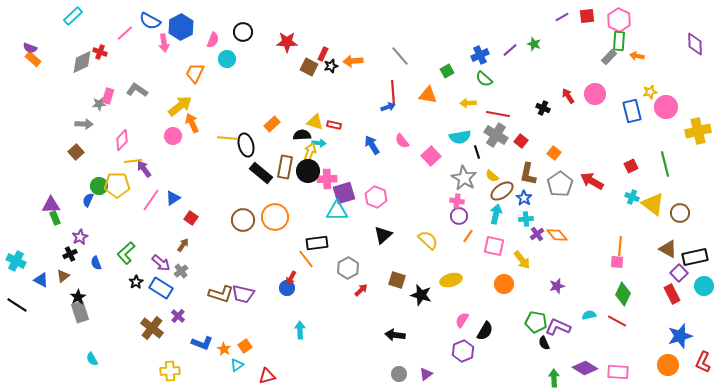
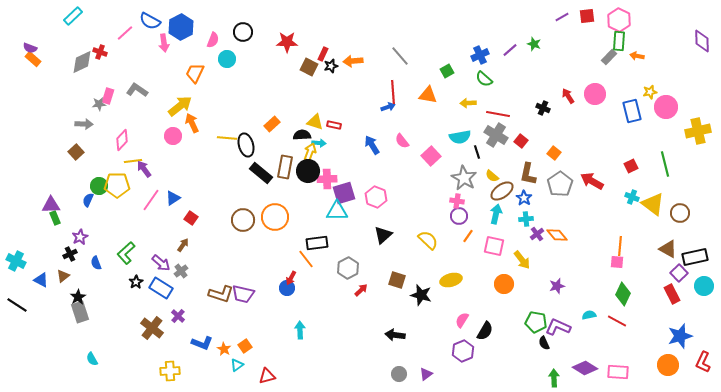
purple diamond at (695, 44): moved 7 px right, 3 px up
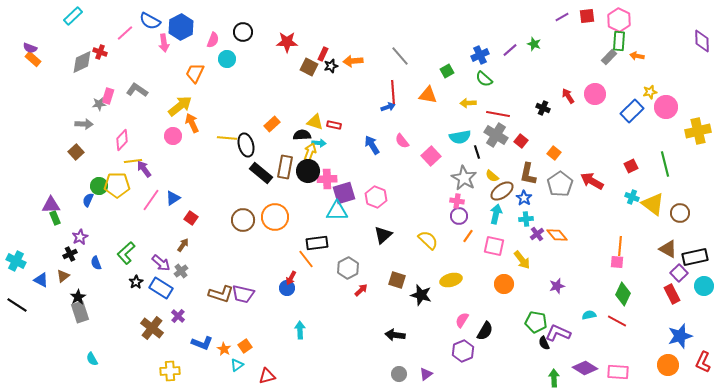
blue rectangle at (632, 111): rotated 60 degrees clockwise
purple L-shape at (558, 327): moved 6 px down
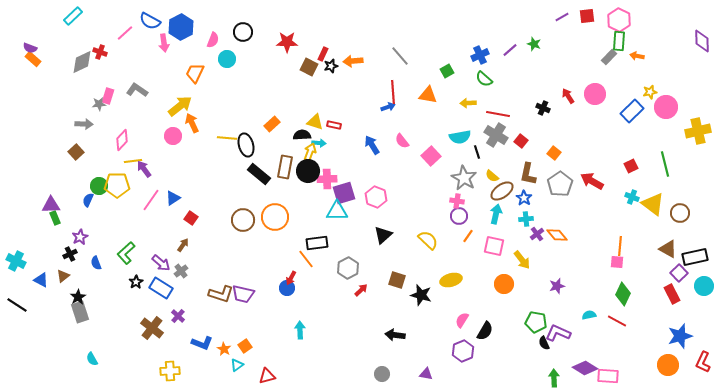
black rectangle at (261, 173): moved 2 px left, 1 px down
pink rectangle at (618, 372): moved 10 px left, 4 px down
gray circle at (399, 374): moved 17 px left
purple triangle at (426, 374): rotated 48 degrees clockwise
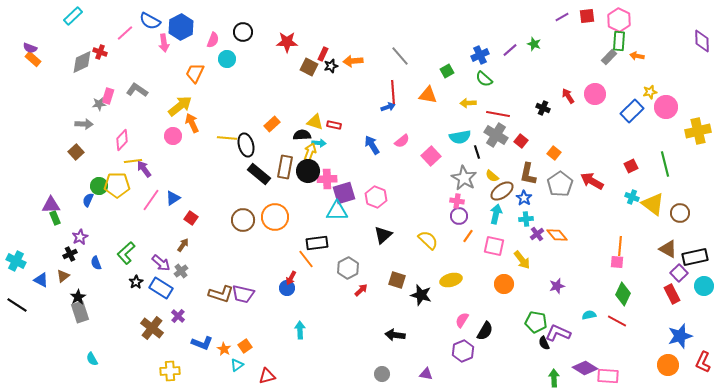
pink semicircle at (402, 141): rotated 91 degrees counterclockwise
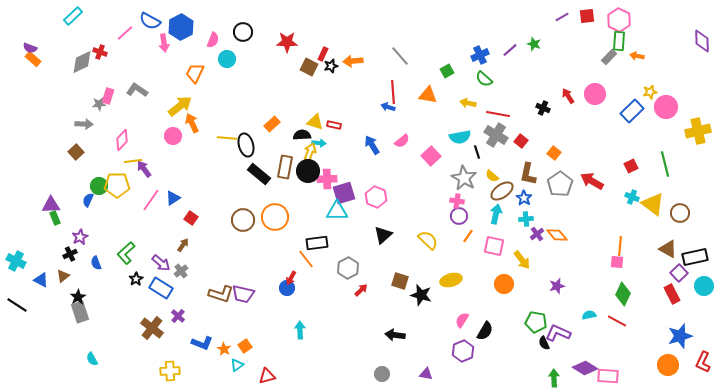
yellow arrow at (468, 103): rotated 14 degrees clockwise
blue arrow at (388, 107): rotated 144 degrees counterclockwise
brown square at (397, 280): moved 3 px right, 1 px down
black star at (136, 282): moved 3 px up
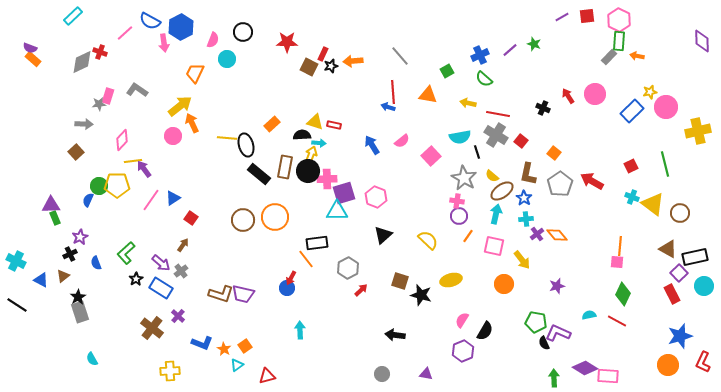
yellow arrow at (310, 152): moved 1 px right, 3 px down
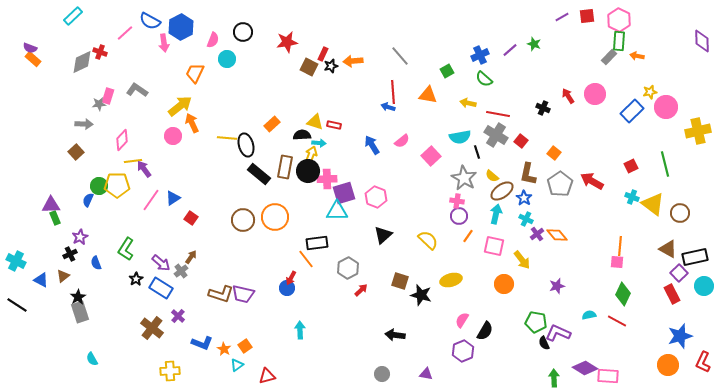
red star at (287, 42): rotated 10 degrees counterclockwise
cyan cross at (526, 219): rotated 32 degrees clockwise
brown arrow at (183, 245): moved 8 px right, 12 px down
green L-shape at (126, 253): moved 4 px up; rotated 15 degrees counterclockwise
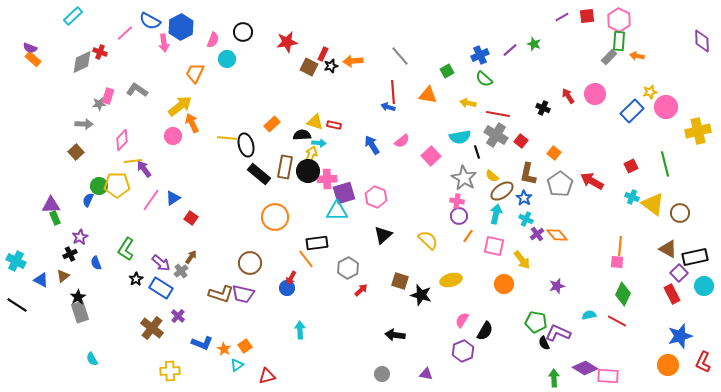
brown circle at (243, 220): moved 7 px right, 43 px down
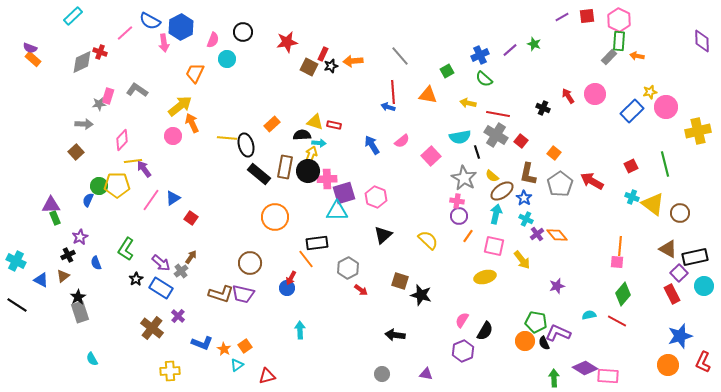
black cross at (70, 254): moved 2 px left, 1 px down
yellow ellipse at (451, 280): moved 34 px right, 3 px up
orange circle at (504, 284): moved 21 px right, 57 px down
red arrow at (361, 290): rotated 80 degrees clockwise
green diamond at (623, 294): rotated 15 degrees clockwise
